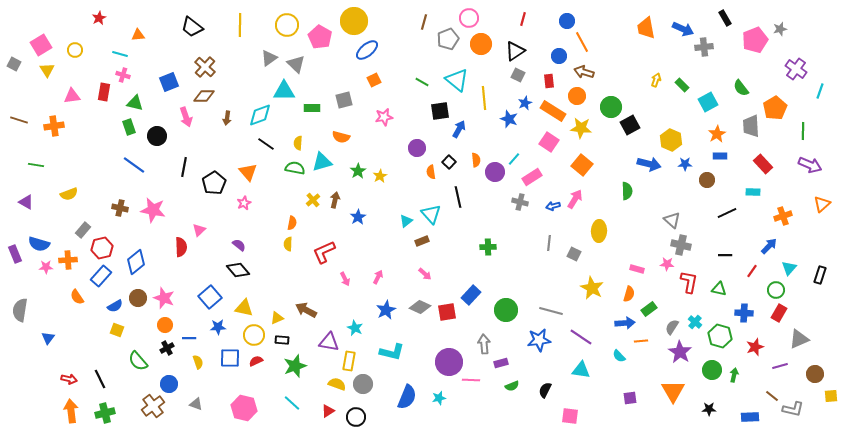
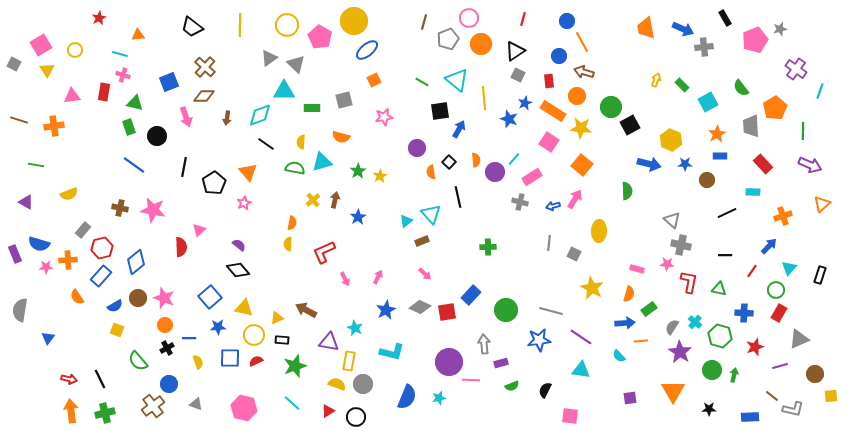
yellow semicircle at (298, 143): moved 3 px right, 1 px up
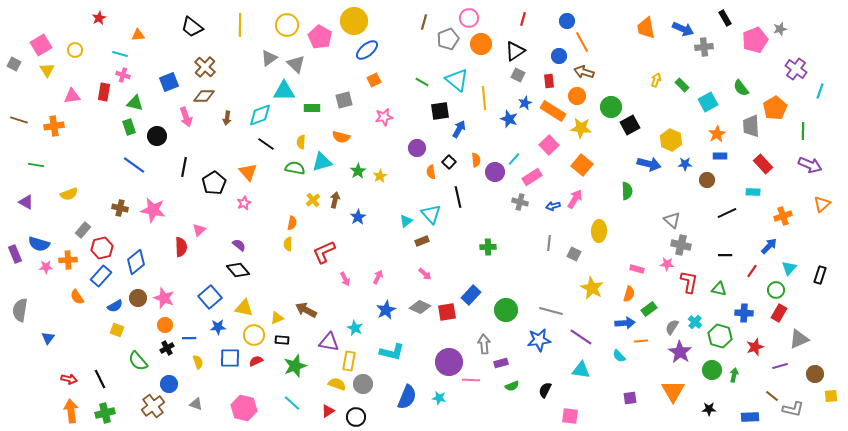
pink square at (549, 142): moved 3 px down; rotated 12 degrees clockwise
cyan star at (439, 398): rotated 24 degrees clockwise
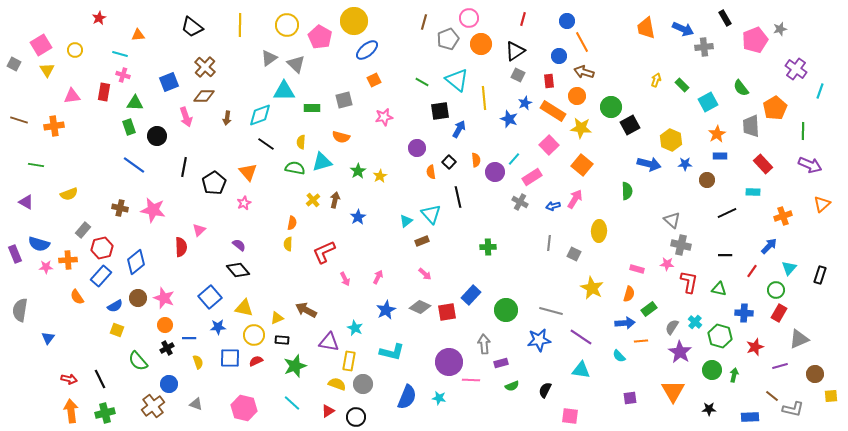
green triangle at (135, 103): rotated 12 degrees counterclockwise
gray cross at (520, 202): rotated 14 degrees clockwise
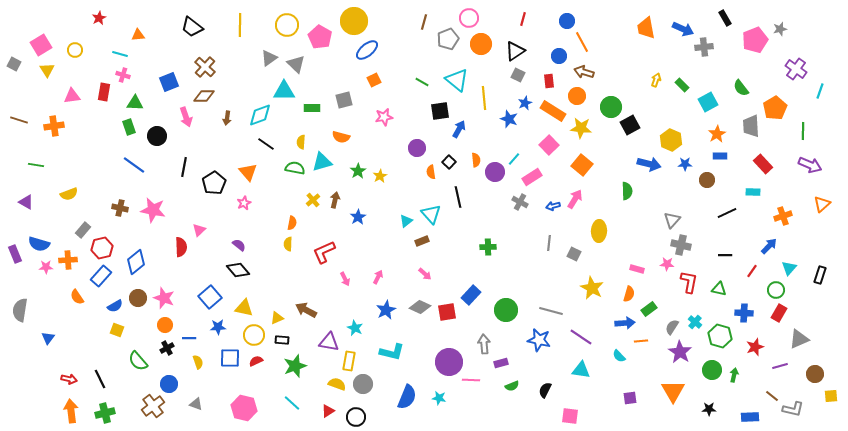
gray triangle at (672, 220): rotated 30 degrees clockwise
blue star at (539, 340): rotated 20 degrees clockwise
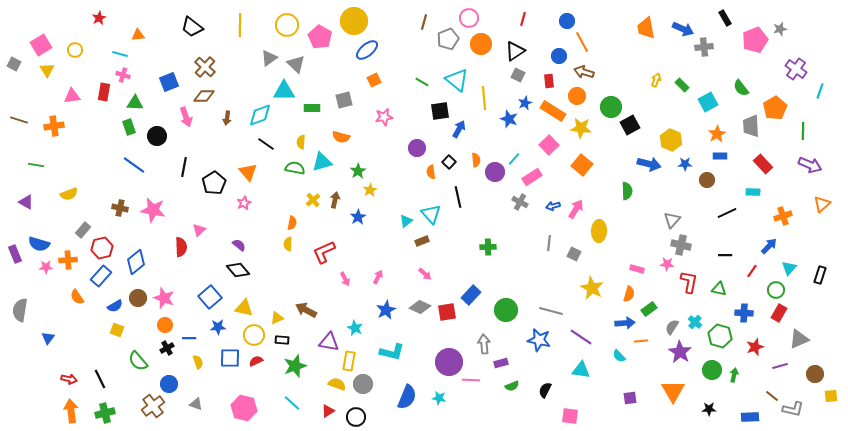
yellow star at (380, 176): moved 10 px left, 14 px down
pink arrow at (575, 199): moved 1 px right, 10 px down
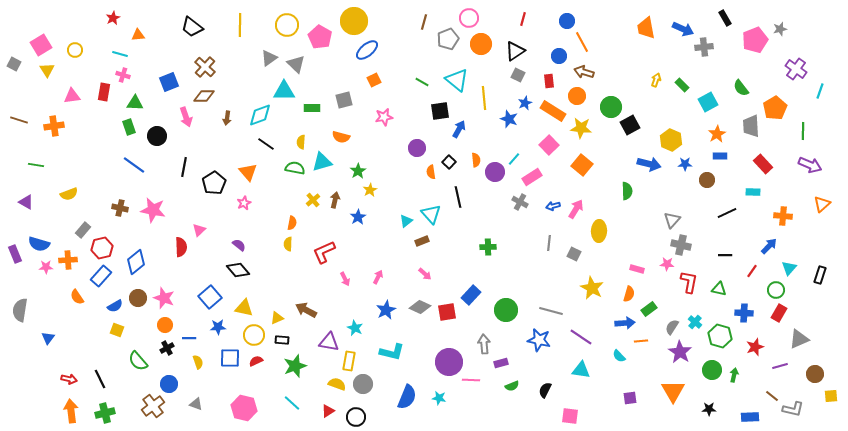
red star at (99, 18): moved 14 px right
orange cross at (783, 216): rotated 24 degrees clockwise
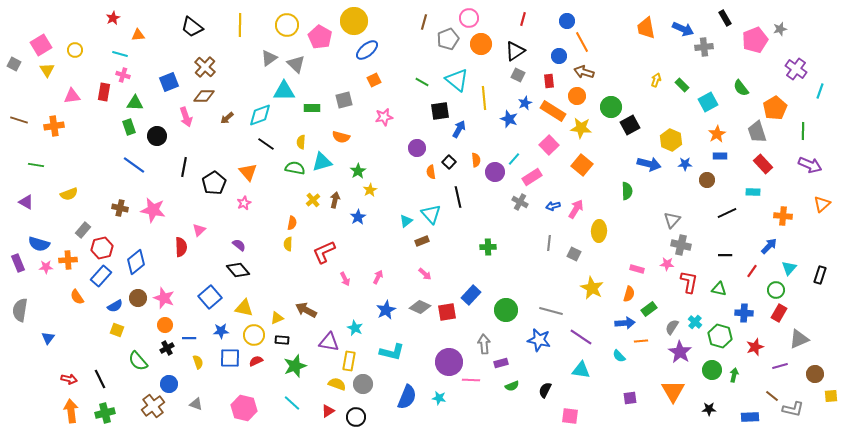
brown arrow at (227, 118): rotated 40 degrees clockwise
gray trapezoid at (751, 126): moved 6 px right, 6 px down; rotated 15 degrees counterclockwise
purple rectangle at (15, 254): moved 3 px right, 9 px down
blue star at (218, 327): moved 3 px right, 4 px down
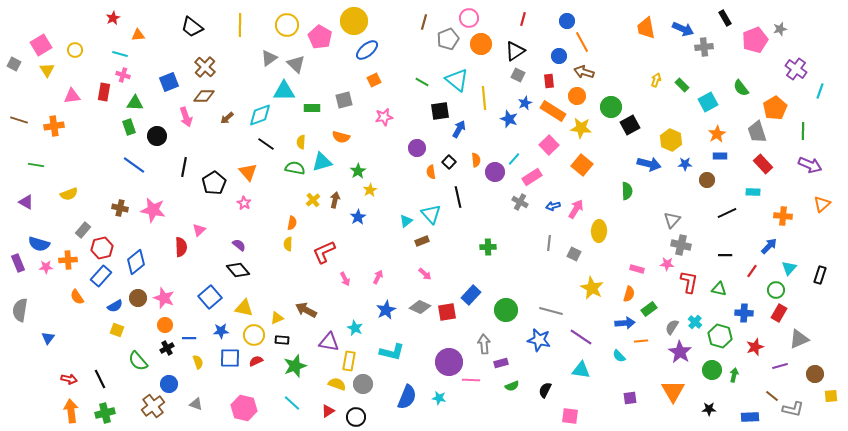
pink star at (244, 203): rotated 16 degrees counterclockwise
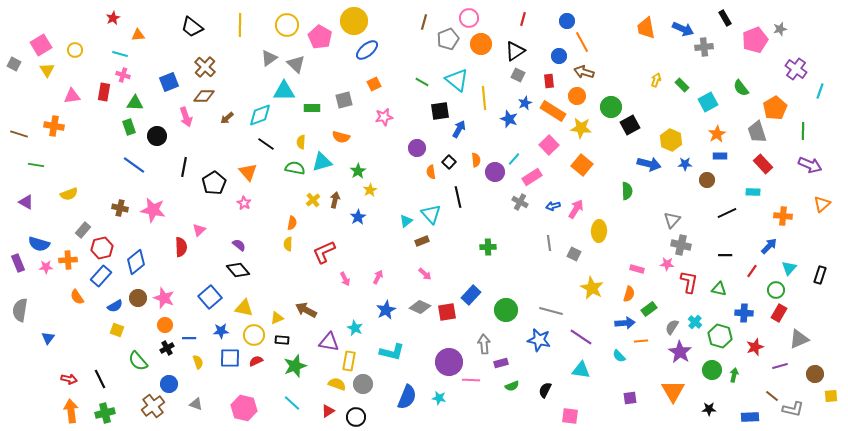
orange square at (374, 80): moved 4 px down
brown line at (19, 120): moved 14 px down
orange cross at (54, 126): rotated 18 degrees clockwise
gray line at (549, 243): rotated 14 degrees counterclockwise
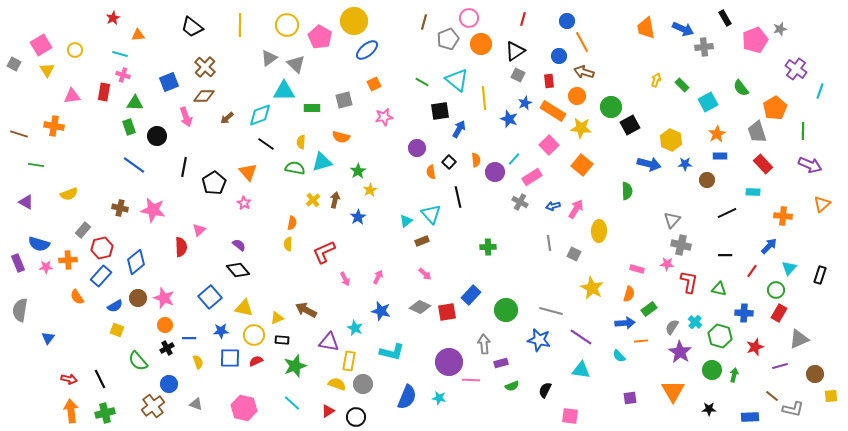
blue star at (386, 310): moved 5 px left, 1 px down; rotated 30 degrees counterclockwise
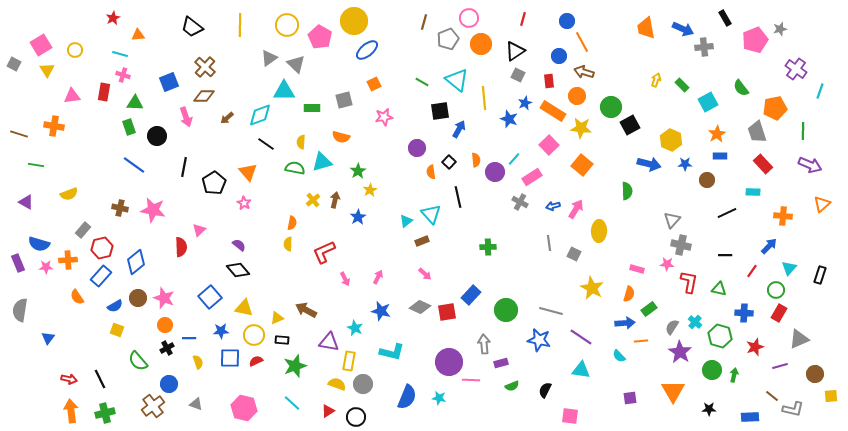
orange pentagon at (775, 108): rotated 20 degrees clockwise
